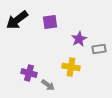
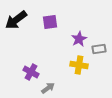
black arrow: moved 1 px left
yellow cross: moved 8 px right, 2 px up
purple cross: moved 2 px right, 1 px up; rotated 14 degrees clockwise
gray arrow: moved 3 px down; rotated 72 degrees counterclockwise
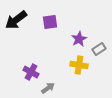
gray rectangle: rotated 24 degrees counterclockwise
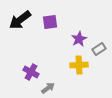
black arrow: moved 4 px right
yellow cross: rotated 12 degrees counterclockwise
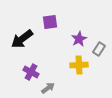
black arrow: moved 2 px right, 19 px down
gray rectangle: rotated 24 degrees counterclockwise
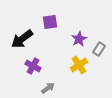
yellow cross: rotated 30 degrees counterclockwise
purple cross: moved 2 px right, 6 px up
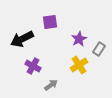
black arrow: rotated 10 degrees clockwise
gray arrow: moved 3 px right, 3 px up
